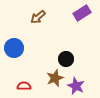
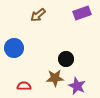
purple rectangle: rotated 12 degrees clockwise
brown arrow: moved 2 px up
brown star: rotated 18 degrees clockwise
purple star: moved 1 px right
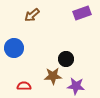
brown arrow: moved 6 px left
brown star: moved 2 px left, 2 px up
purple star: moved 1 px left; rotated 18 degrees counterclockwise
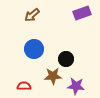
blue circle: moved 20 px right, 1 px down
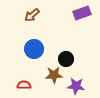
brown star: moved 1 px right, 1 px up
red semicircle: moved 1 px up
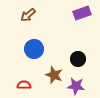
brown arrow: moved 4 px left
black circle: moved 12 px right
brown star: rotated 24 degrees clockwise
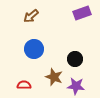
brown arrow: moved 3 px right, 1 px down
black circle: moved 3 px left
brown star: moved 2 px down
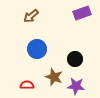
blue circle: moved 3 px right
red semicircle: moved 3 px right
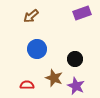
brown star: moved 1 px down
purple star: rotated 18 degrees clockwise
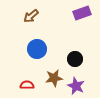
brown star: rotated 30 degrees counterclockwise
